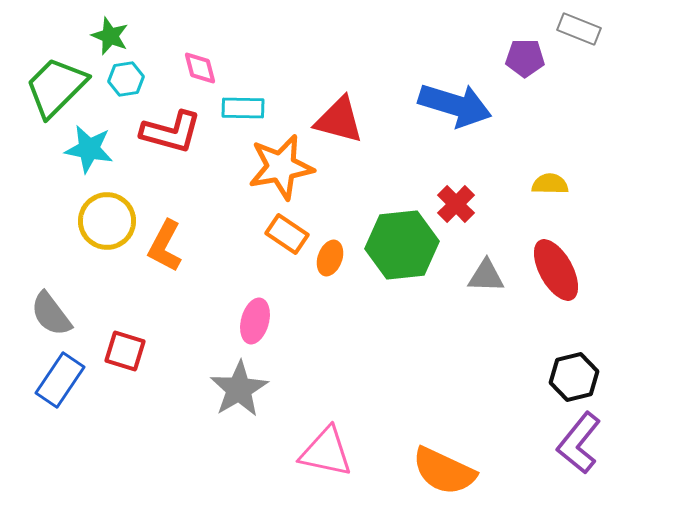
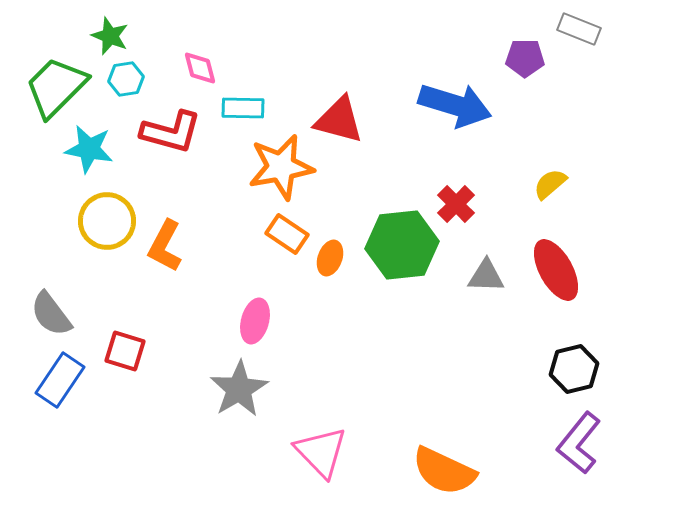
yellow semicircle: rotated 42 degrees counterclockwise
black hexagon: moved 8 px up
pink triangle: moved 5 px left; rotated 34 degrees clockwise
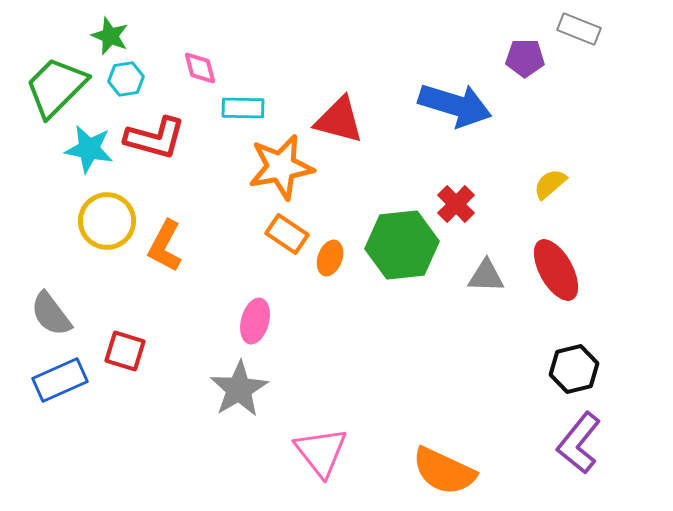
red L-shape: moved 16 px left, 6 px down
blue rectangle: rotated 32 degrees clockwise
pink triangle: rotated 6 degrees clockwise
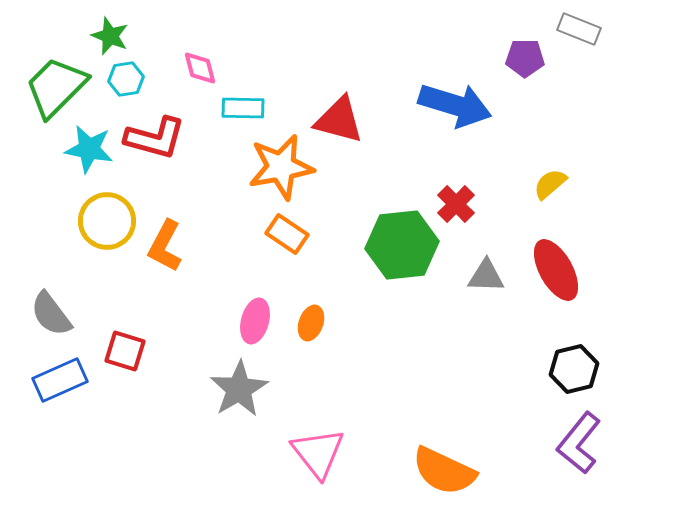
orange ellipse: moved 19 px left, 65 px down
pink triangle: moved 3 px left, 1 px down
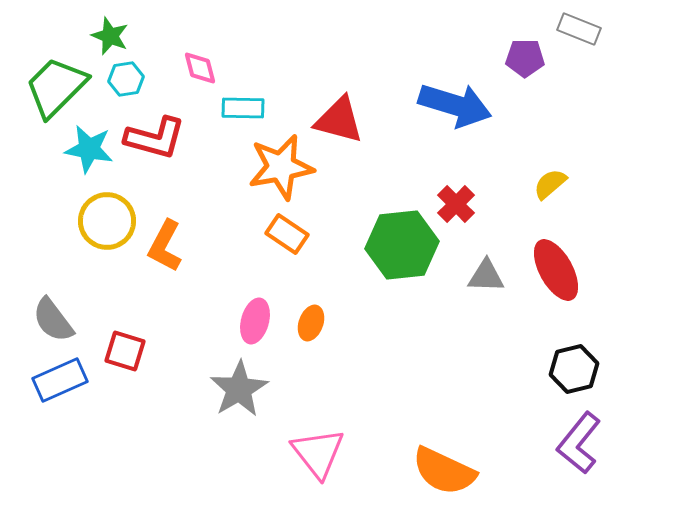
gray semicircle: moved 2 px right, 6 px down
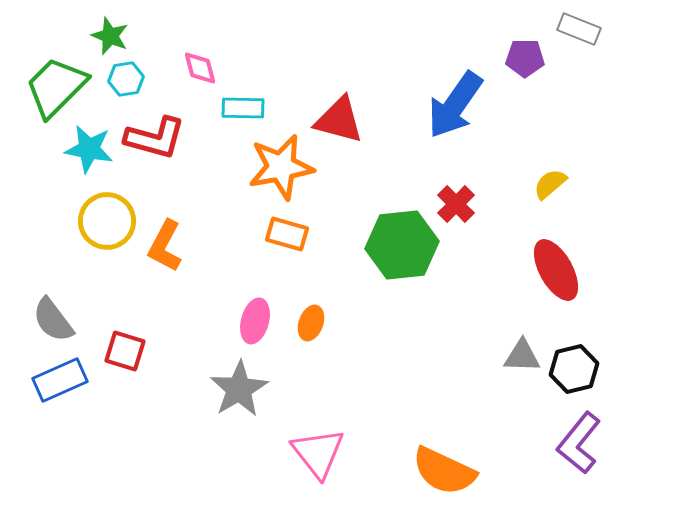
blue arrow: rotated 108 degrees clockwise
orange rectangle: rotated 18 degrees counterclockwise
gray triangle: moved 36 px right, 80 px down
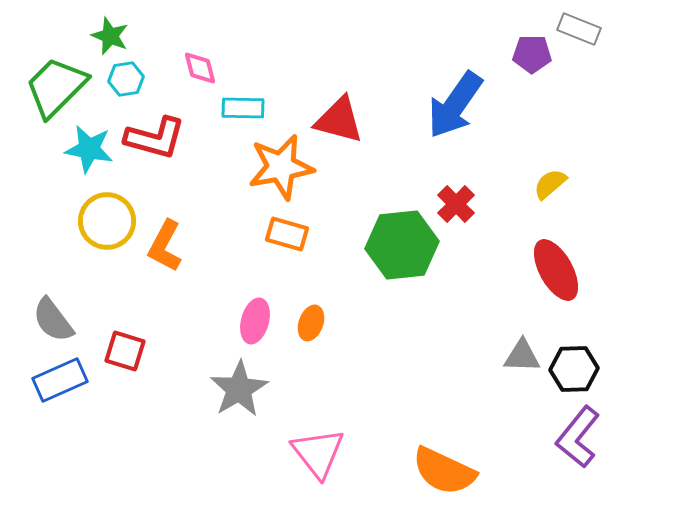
purple pentagon: moved 7 px right, 4 px up
black hexagon: rotated 12 degrees clockwise
purple L-shape: moved 1 px left, 6 px up
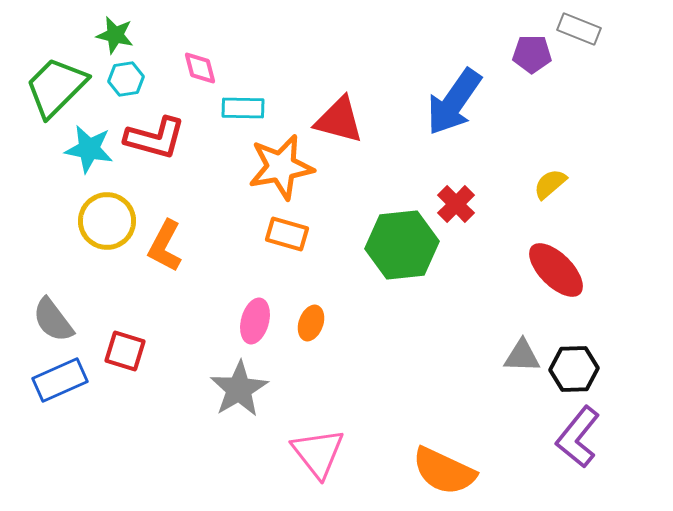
green star: moved 5 px right, 1 px up; rotated 9 degrees counterclockwise
blue arrow: moved 1 px left, 3 px up
red ellipse: rotated 16 degrees counterclockwise
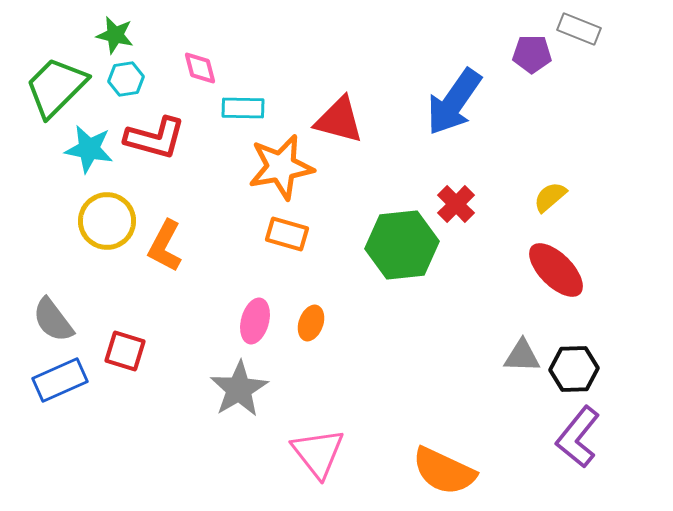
yellow semicircle: moved 13 px down
